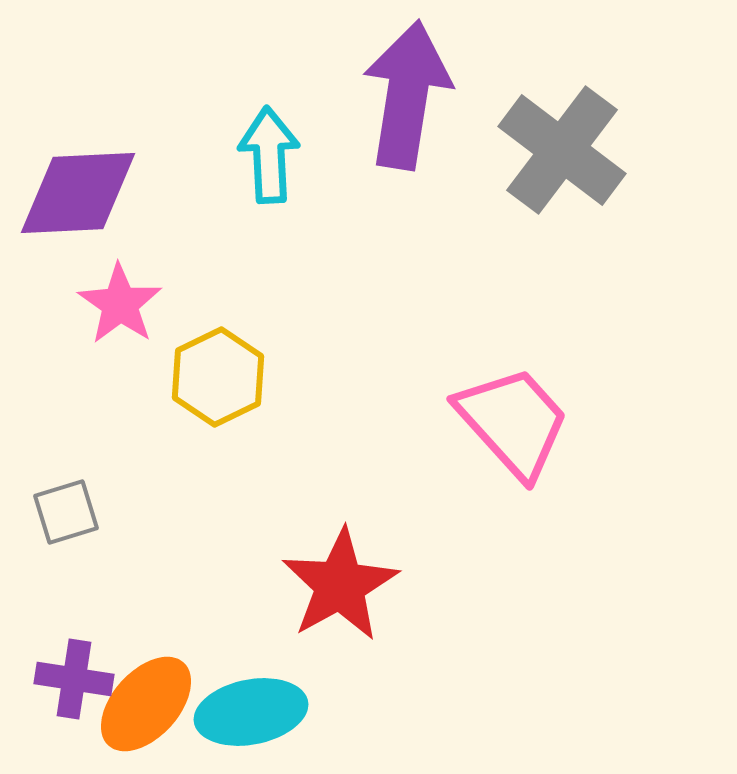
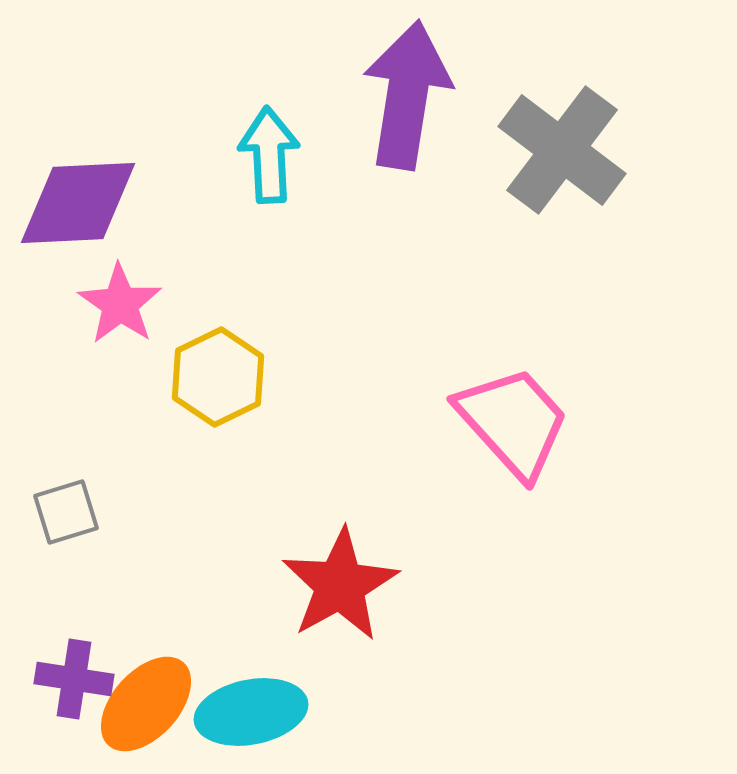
purple diamond: moved 10 px down
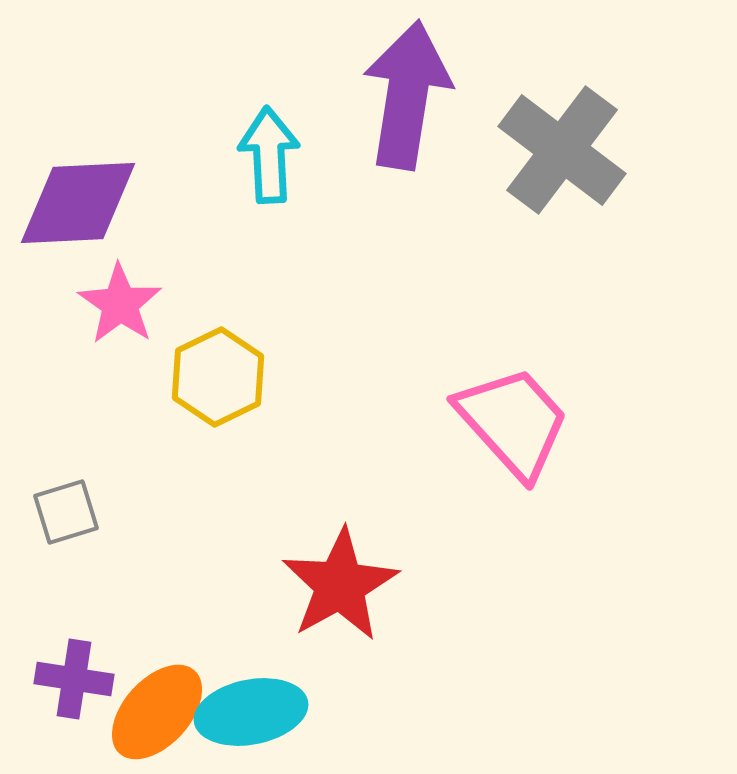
orange ellipse: moved 11 px right, 8 px down
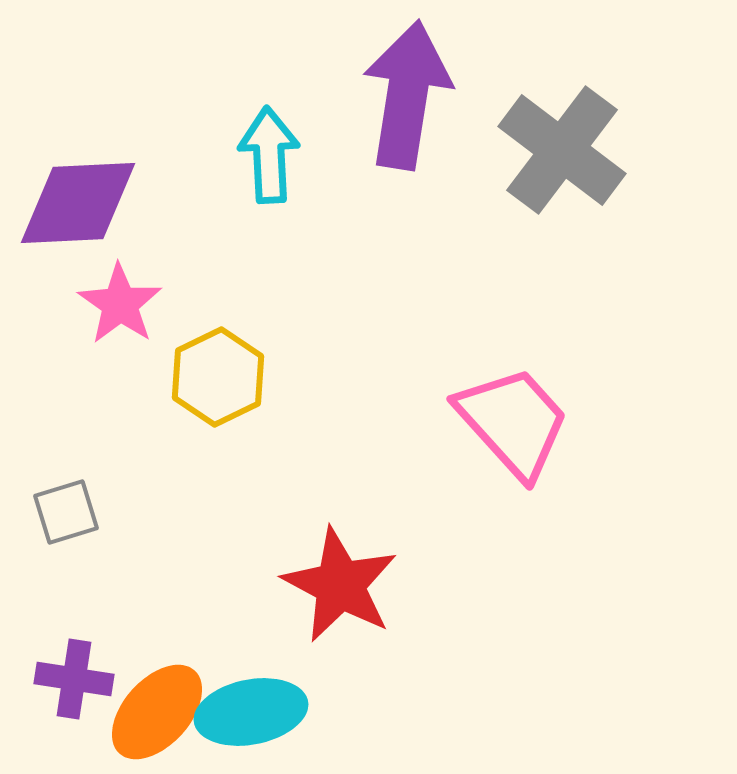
red star: rotated 15 degrees counterclockwise
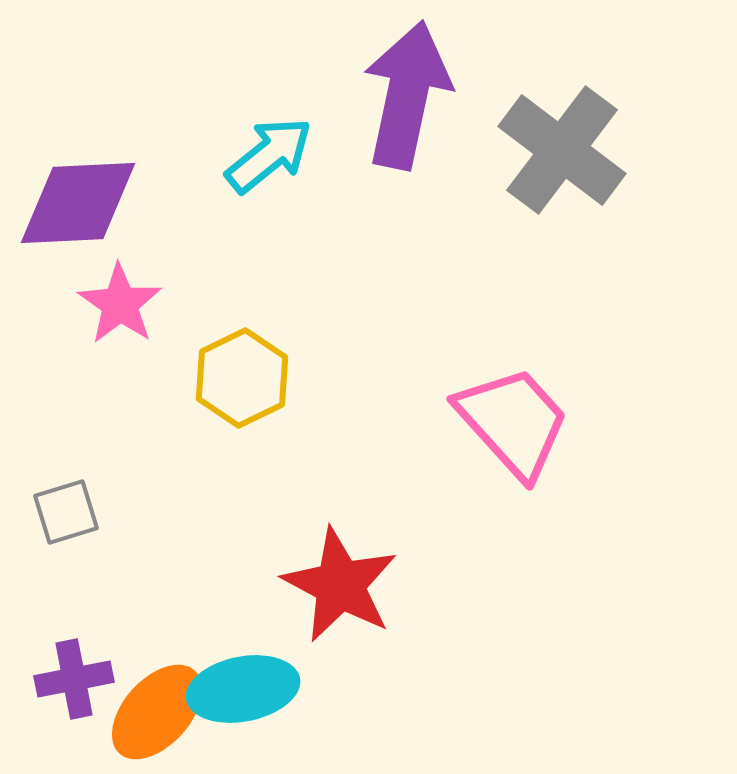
purple arrow: rotated 3 degrees clockwise
cyan arrow: rotated 54 degrees clockwise
yellow hexagon: moved 24 px right, 1 px down
purple cross: rotated 20 degrees counterclockwise
cyan ellipse: moved 8 px left, 23 px up
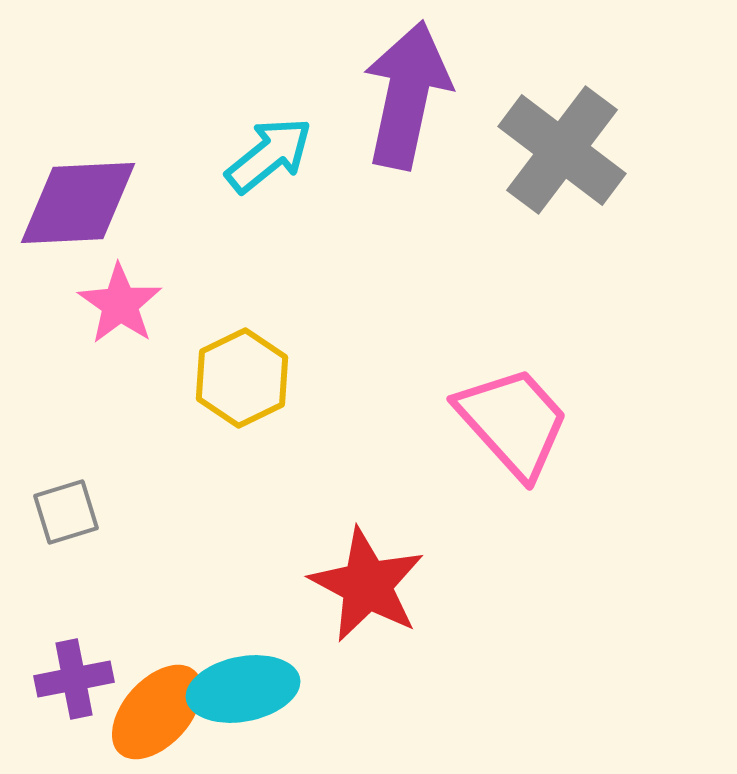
red star: moved 27 px right
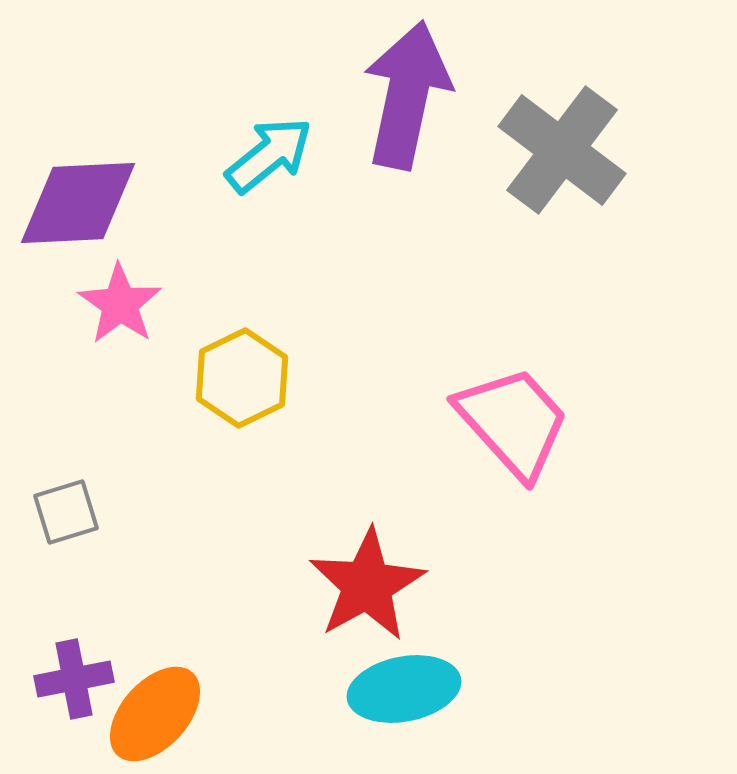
red star: rotated 15 degrees clockwise
cyan ellipse: moved 161 px right
orange ellipse: moved 2 px left, 2 px down
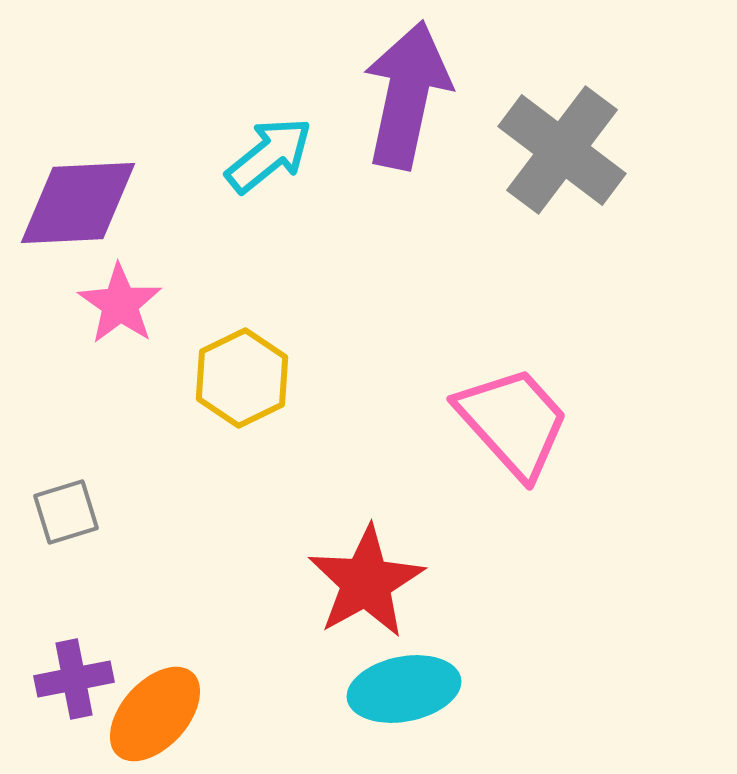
red star: moved 1 px left, 3 px up
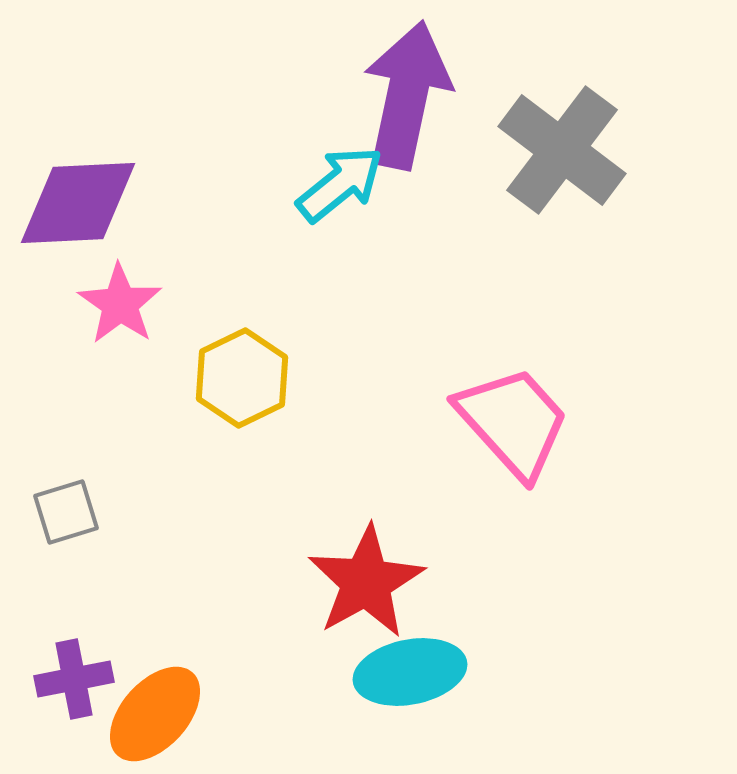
cyan arrow: moved 71 px right, 29 px down
cyan ellipse: moved 6 px right, 17 px up
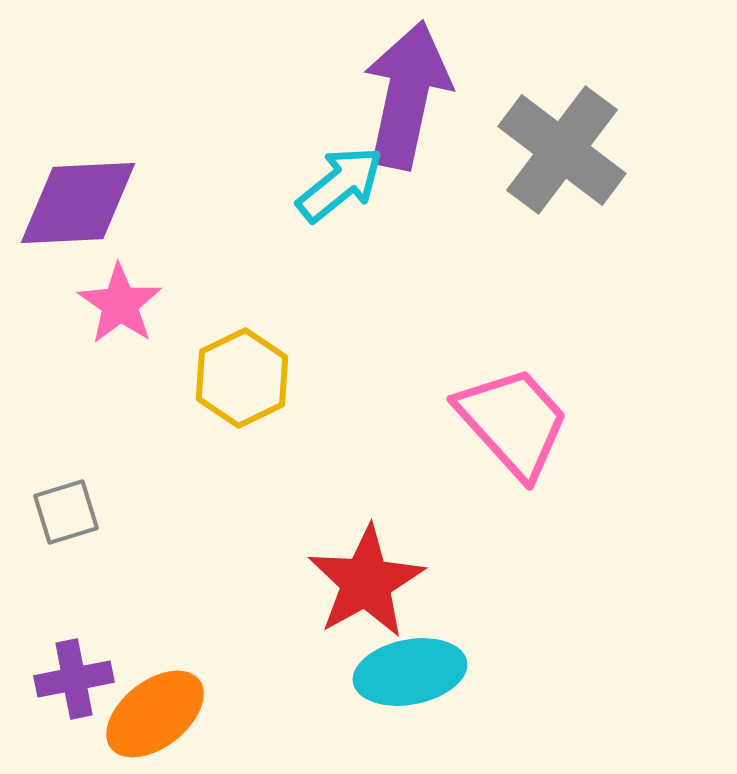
orange ellipse: rotated 10 degrees clockwise
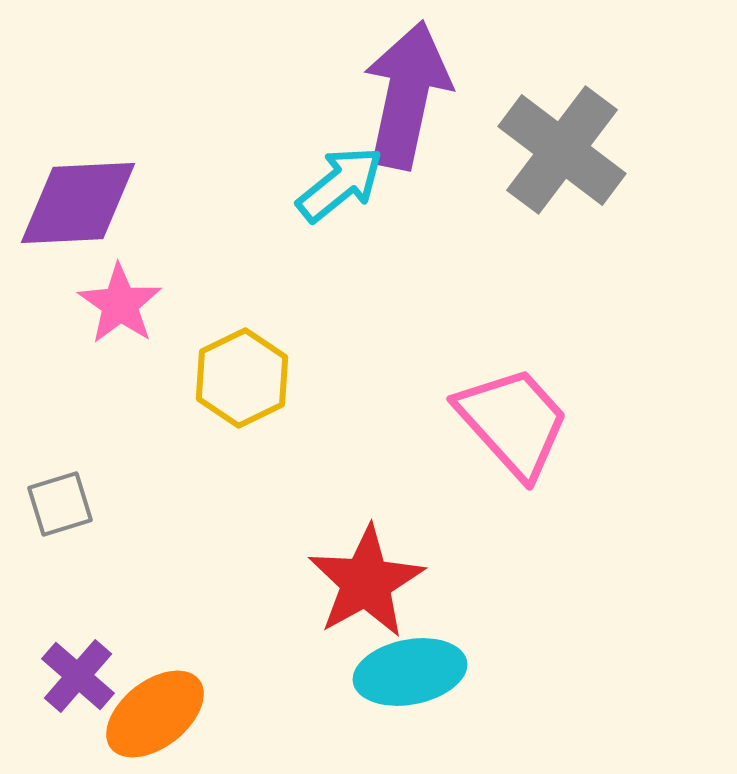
gray square: moved 6 px left, 8 px up
purple cross: moved 4 px right, 3 px up; rotated 38 degrees counterclockwise
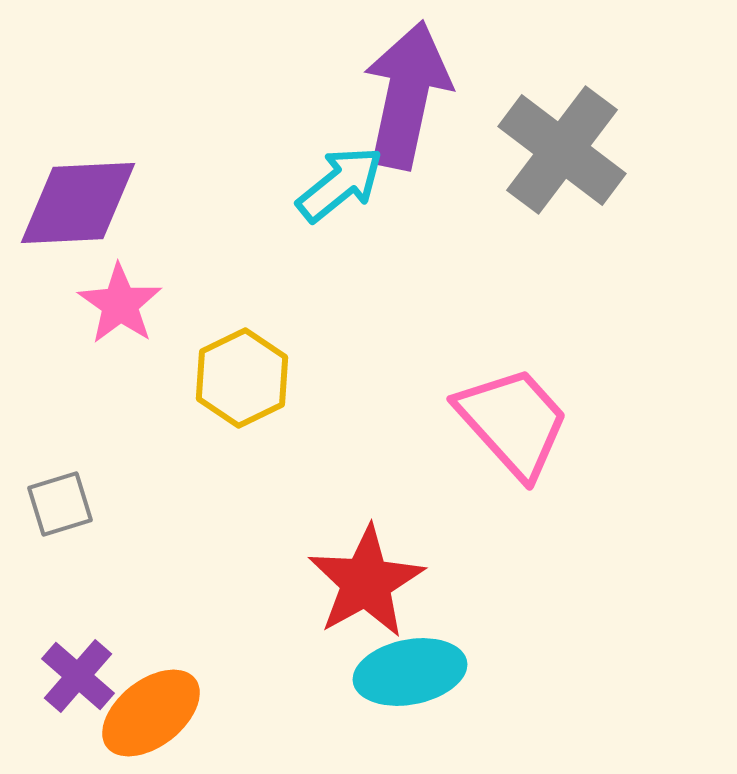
orange ellipse: moved 4 px left, 1 px up
